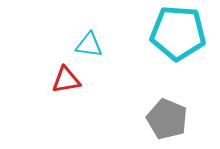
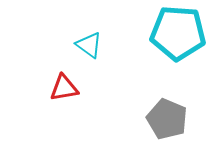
cyan triangle: rotated 28 degrees clockwise
red triangle: moved 2 px left, 8 px down
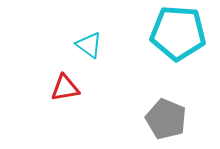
red triangle: moved 1 px right
gray pentagon: moved 1 px left
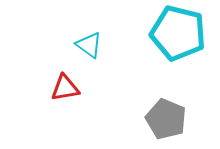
cyan pentagon: rotated 10 degrees clockwise
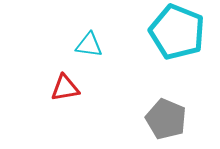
cyan pentagon: moved 1 px left, 1 px up; rotated 8 degrees clockwise
cyan triangle: rotated 28 degrees counterclockwise
